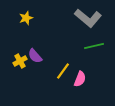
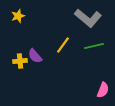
yellow star: moved 8 px left, 2 px up
yellow cross: rotated 24 degrees clockwise
yellow line: moved 26 px up
pink semicircle: moved 23 px right, 11 px down
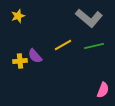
gray L-shape: moved 1 px right
yellow line: rotated 24 degrees clockwise
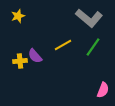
green line: moved 1 px left, 1 px down; rotated 42 degrees counterclockwise
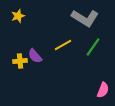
gray L-shape: moved 4 px left; rotated 8 degrees counterclockwise
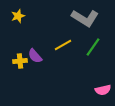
pink semicircle: rotated 56 degrees clockwise
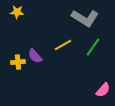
yellow star: moved 1 px left, 4 px up; rotated 24 degrees clockwise
yellow cross: moved 2 px left, 1 px down
pink semicircle: rotated 35 degrees counterclockwise
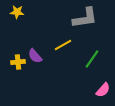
gray L-shape: rotated 40 degrees counterclockwise
green line: moved 1 px left, 12 px down
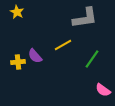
yellow star: rotated 24 degrees clockwise
pink semicircle: rotated 84 degrees clockwise
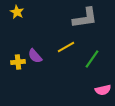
yellow line: moved 3 px right, 2 px down
pink semicircle: rotated 49 degrees counterclockwise
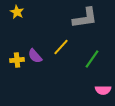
yellow line: moved 5 px left; rotated 18 degrees counterclockwise
yellow cross: moved 1 px left, 2 px up
pink semicircle: rotated 14 degrees clockwise
